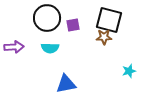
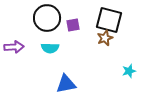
brown star: moved 1 px right, 1 px down; rotated 21 degrees counterclockwise
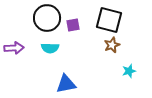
brown star: moved 7 px right, 7 px down
purple arrow: moved 1 px down
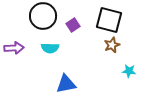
black circle: moved 4 px left, 2 px up
purple square: rotated 24 degrees counterclockwise
cyan star: rotated 24 degrees clockwise
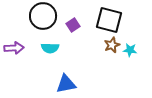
cyan star: moved 1 px right, 21 px up
